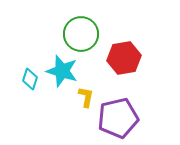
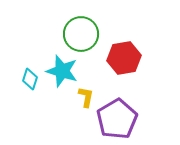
purple pentagon: moved 1 px left, 1 px down; rotated 18 degrees counterclockwise
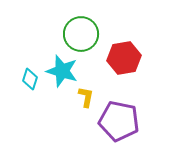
purple pentagon: moved 2 px right, 2 px down; rotated 30 degrees counterclockwise
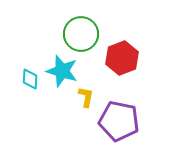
red hexagon: moved 2 px left; rotated 12 degrees counterclockwise
cyan diamond: rotated 15 degrees counterclockwise
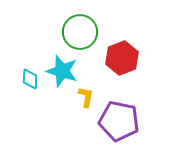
green circle: moved 1 px left, 2 px up
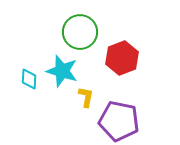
cyan diamond: moved 1 px left
